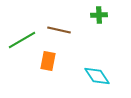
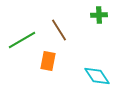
brown line: rotated 45 degrees clockwise
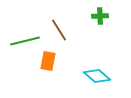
green cross: moved 1 px right, 1 px down
green line: moved 3 px right, 1 px down; rotated 16 degrees clockwise
cyan diamond: rotated 16 degrees counterclockwise
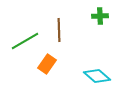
brown line: rotated 30 degrees clockwise
green line: rotated 16 degrees counterclockwise
orange rectangle: moved 1 px left, 3 px down; rotated 24 degrees clockwise
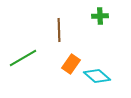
green line: moved 2 px left, 17 px down
orange rectangle: moved 24 px right
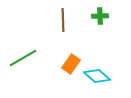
brown line: moved 4 px right, 10 px up
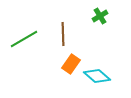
green cross: rotated 28 degrees counterclockwise
brown line: moved 14 px down
green line: moved 1 px right, 19 px up
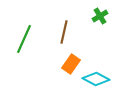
brown line: moved 1 px right, 2 px up; rotated 15 degrees clockwise
green line: rotated 36 degrees counterclockwise
cyan diamond: moved 1 px left, 3 px down; rotated 12 degrees counterclockwise
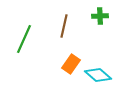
green cross: rotated 28 degrees clockwise
brown line: moved 6 px up
cyan diamond: moved 2 px right, 4 px up; rotated 12 degrees clockwise
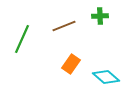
brown line: rotated 55 degrees clockwise
green line: moved 2 px left
cyan diamond: moved 8 px right, 2 px down
